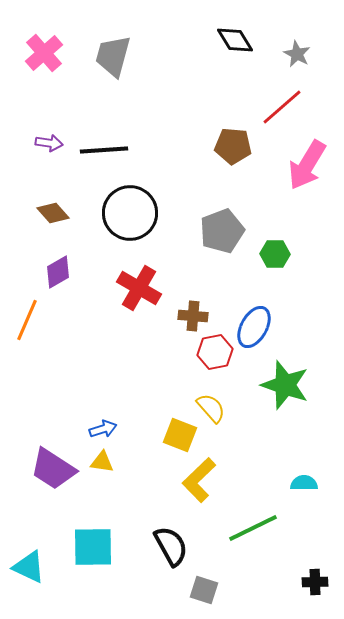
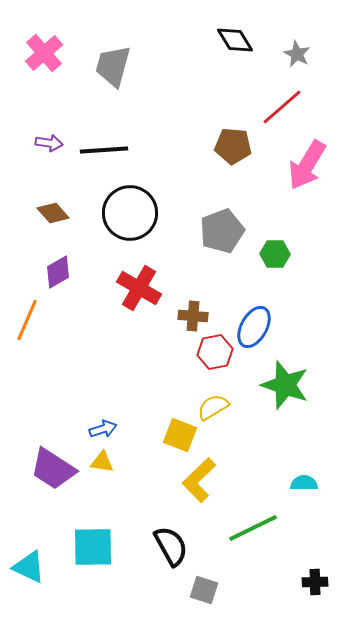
gray trapezoid: moved 10 px down
yellow semicircle: moved 2 px right, 1 px up; rotated 80 degrees counterclockwise
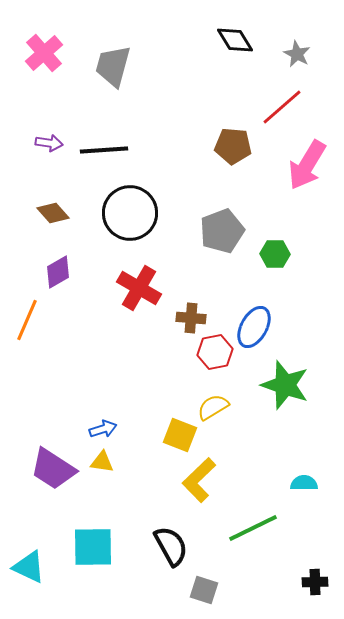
brown cross: moved 2 px left, 2 px down
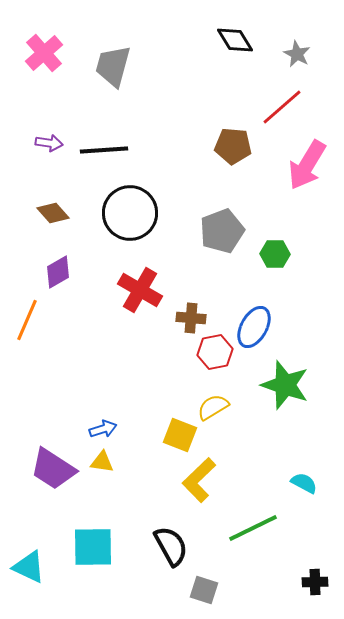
red cross: moved 1 px right, 2 px down
cyan semicircle: rotated 28 degrees clockwise
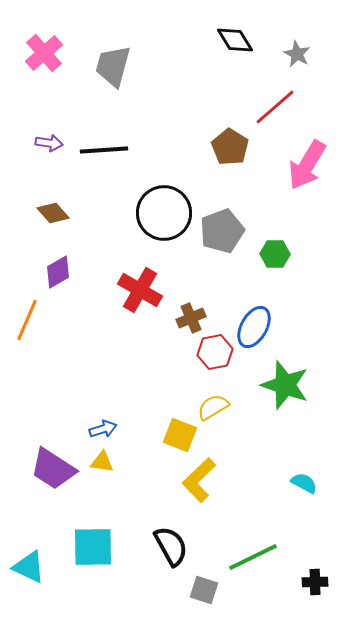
red line: moved 7 px left
brown pentagon: moved 3 px left, 1 px down; rotated 27 degrees clockwise
black circle: moved 34 px right
brown cross: rotated 28 degrees counterclockwise
green line: moved 29 px down
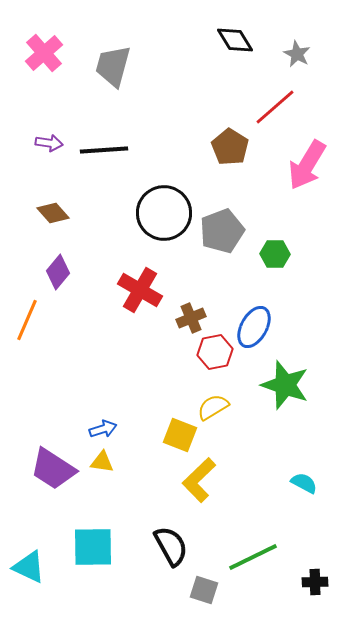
purple diamond: rotated 20 degrees counterclockwise
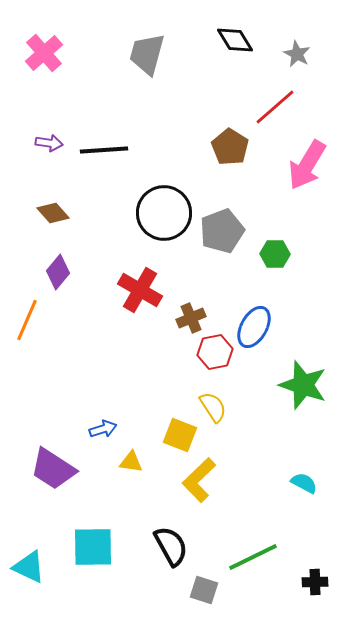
gray trapezoid: moved 34 px right, 12 px up
green star: moved 18 px right
yellow semicircle: rotated 88 degrees clockwise
yellow triangle: moved 29 px right
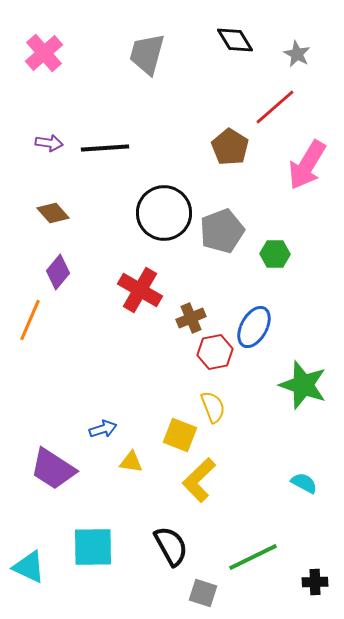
black line: moved 1 px right, 2 px up
orange line: moved 3 px right
yellow semicircle: rotated 12 degrees clockwise
gray square: moved 1 px left, 3 px down
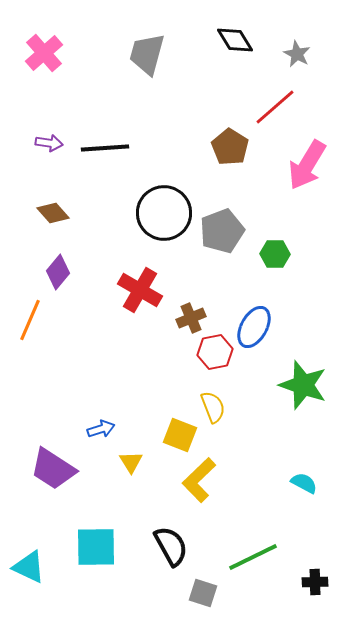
blue arrow: moved 2 px left
yellow triangle: rotated 50 degrees clockwise
cyan square: moved 3 px right
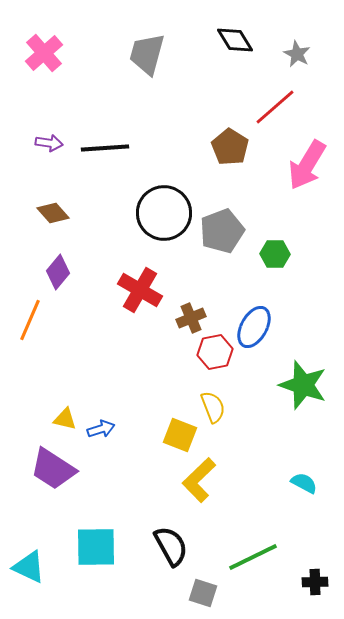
yellow triangle: moved 66 px left, 43 px up; rotated 45 degrees counterclockwise
